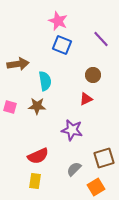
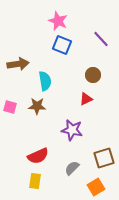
gray semicircle: moved 2 px left, 1 px up
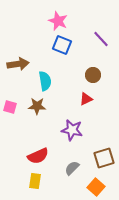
orange square: rotated 18 degrees counterclockwise
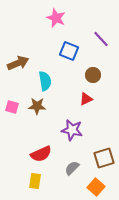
pink star: moved 2 px left, 3 px up
blue square: moved 7 px right, 6 px down
brown arrow: moved 1 px up; rotated 15 degrees counterclockwise
pink square: moved 2 px right
red semicircle: moved 3 px right, 2 px up
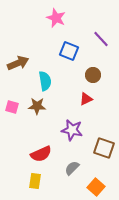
brown square: moved 10 px up; rotated 35 degrees clockwise
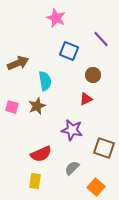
brown star: rotated 24 degrees counterclockwise
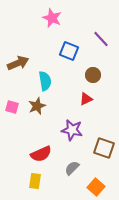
pink star: moved 4 px left
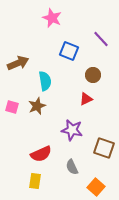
gray semicircle: moved 1 px up; rotated 70 degrees counterclockwise
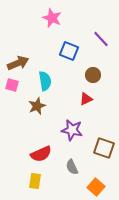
pink square: moved 22 px up
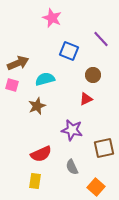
cyan semicircle: moved 2 px up; rotated 96 degrees counterclockwise
brown square: rotated 30 degrees counterclockwise
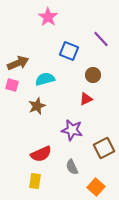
pink star: moved 4 px left, 1 px up; rotated 12 degrees clockwise
brown square: rotated 15 degrees counterclockwise
